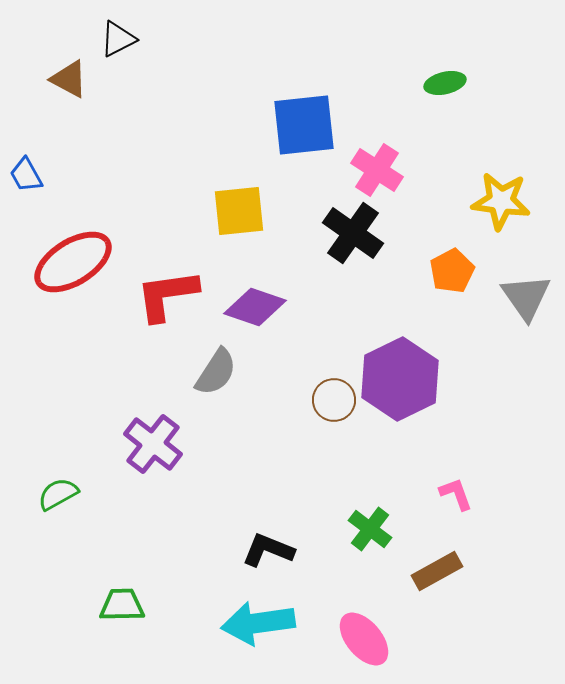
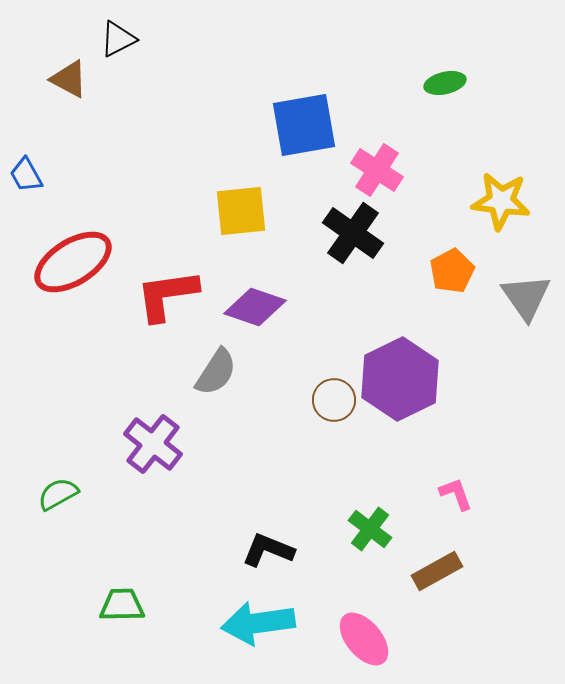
blue square: rotated 4 degrees counterclockwise
yellow square: moved 2 px right
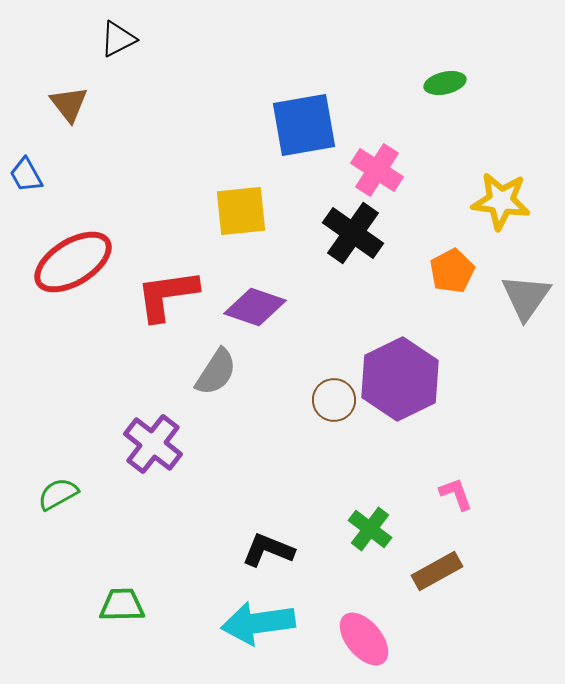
brown triangle: moved 25 px down; rotated 24 degrees clockwise
gray triangle: rotated 10 degrees clockwise
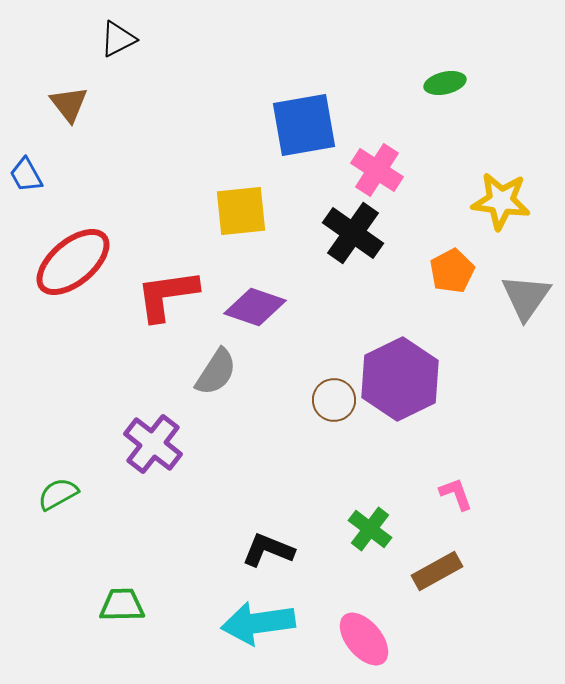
red ellipse: rotated 8 degrees counterclockwise
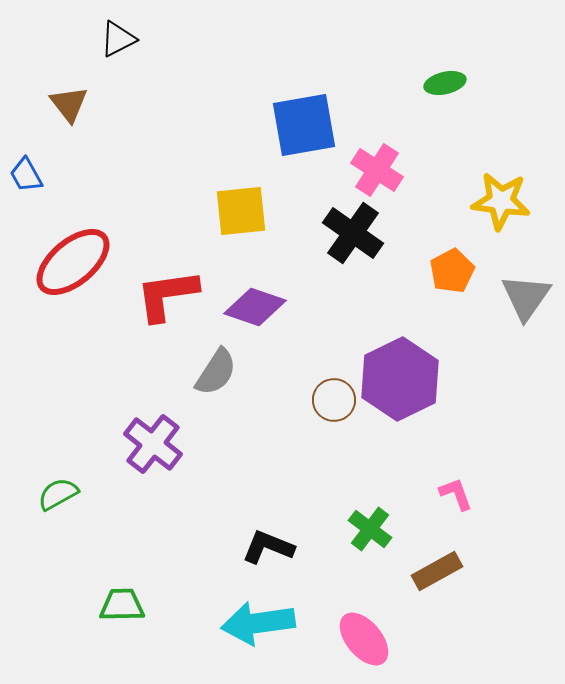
black L-shape: moved 3 px up
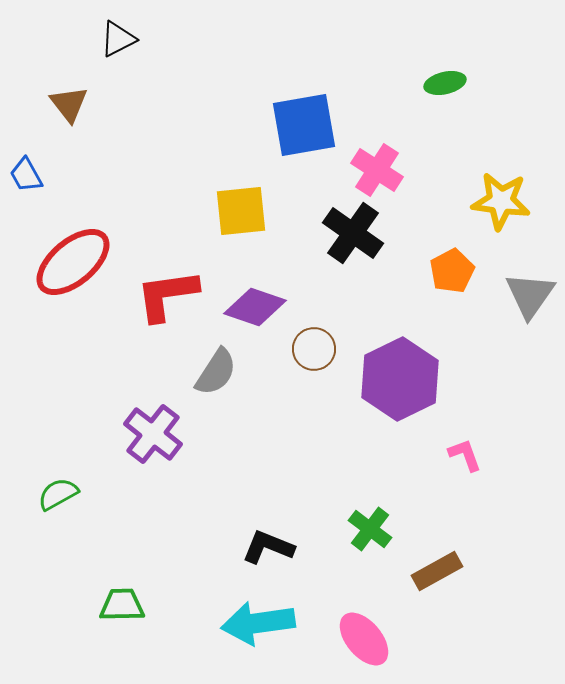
gray triangle: moved 4 px right, 2 px up
brown circle: moved 20 px left, 51 px up
purple cross: moved 10 px up
pink L-shape: moved 9 px right, 39 px up
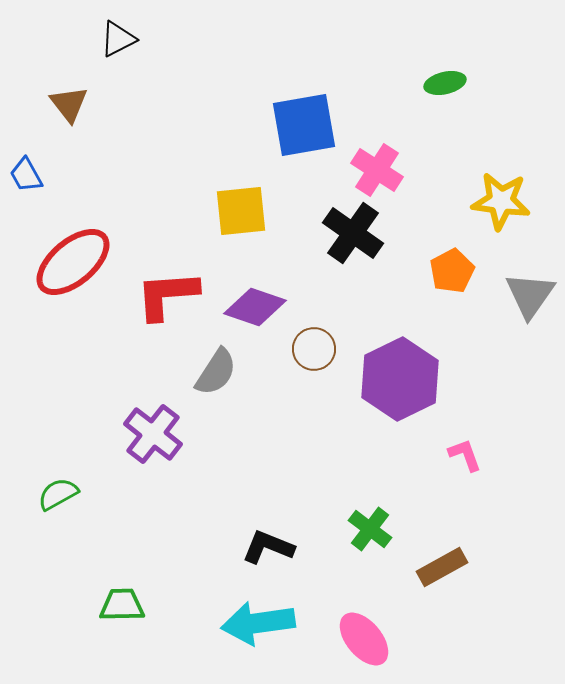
red L-shape: rotated 4 degrees clockwise
brown rectangle: moved 5 px right, 4 px up
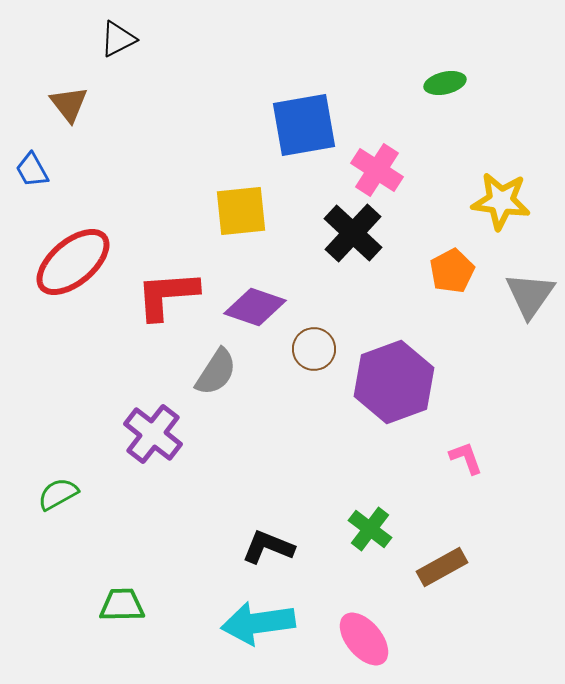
blue trapezoid: moved 6 px right, 5 px up
black cross: rotated 8 degrees clockwise
purple hexagon: moved 6 px left, 3 px down; rotated 6 degrees clockwise
pink L-shape: moved 1 px right, 3 px down
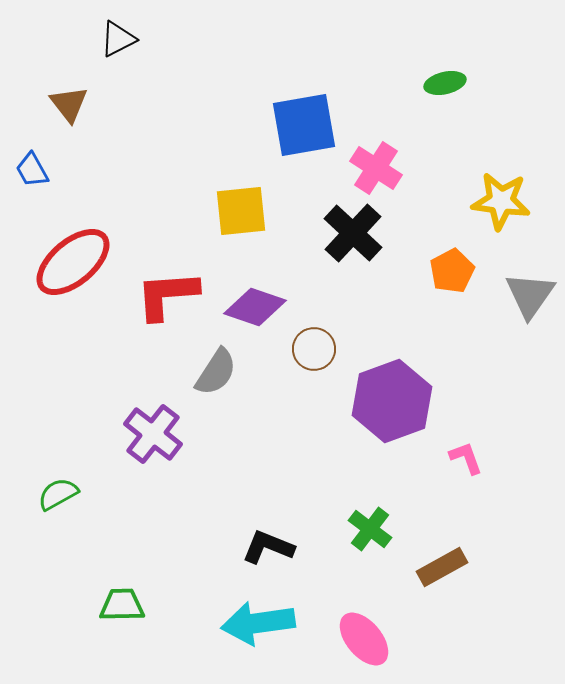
pink cross: moved 1 px left, 2 px up
purple hexagon: moved 2 px left, 19 px down
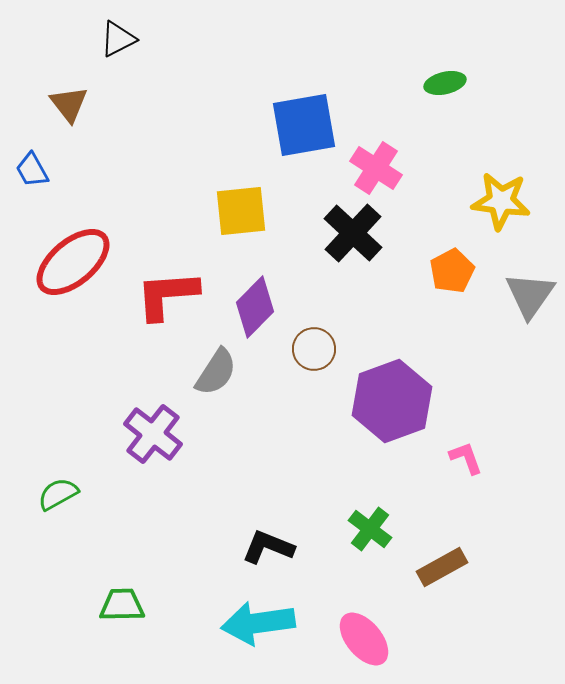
purple diamond: rotated 64 degrees counterclockwise
